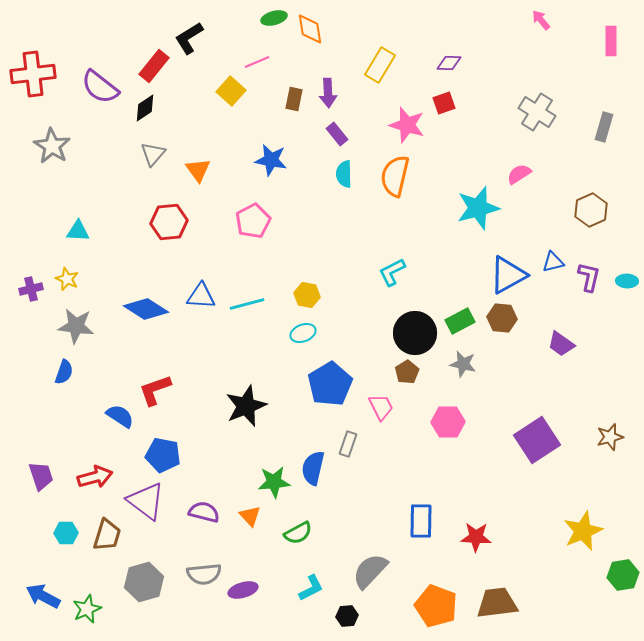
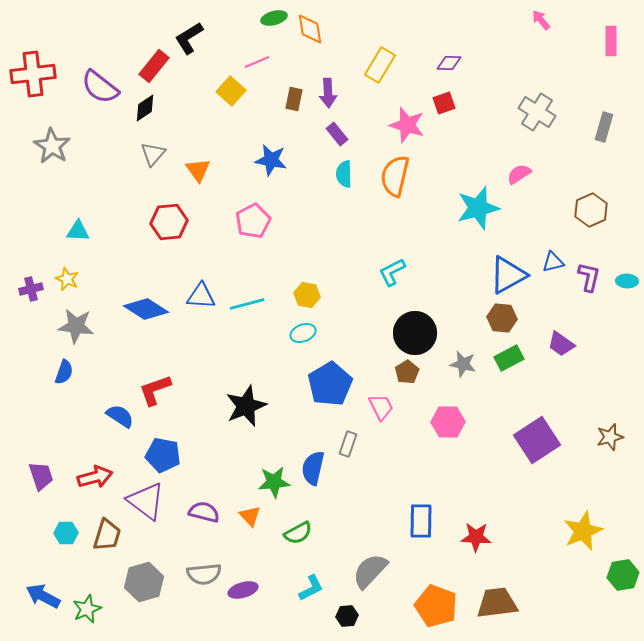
green rectangle at (460, 321): moved 49 px right, 37 px down
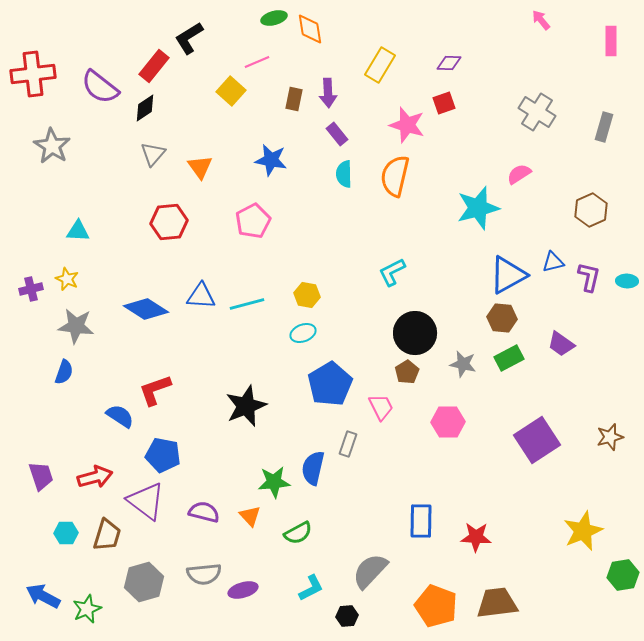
orange triangle at (198, 170): moved 2 px right, 3 px up
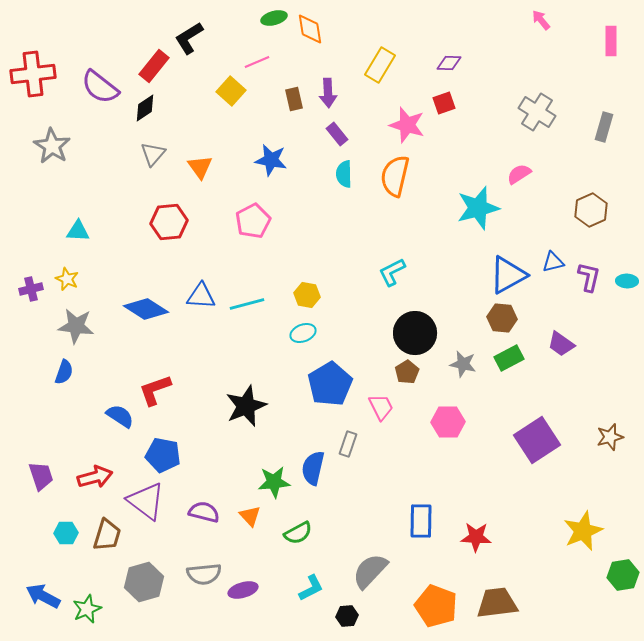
brown rectangle at (294, 99): rotated 25 degrees counterclockwise
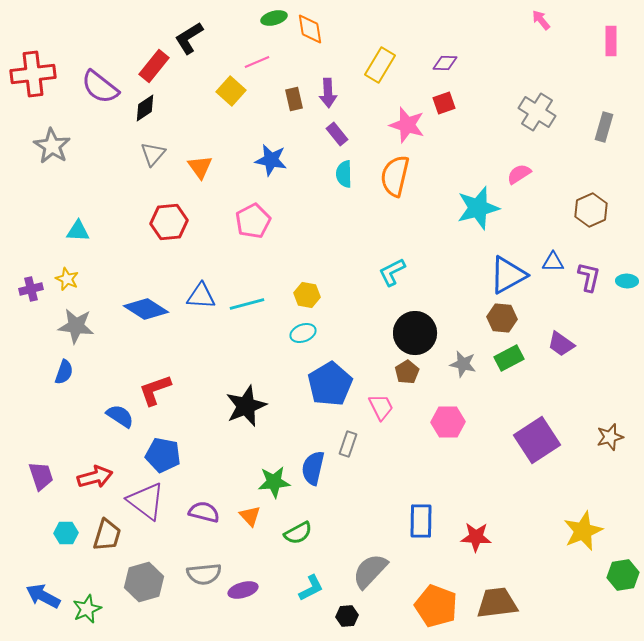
purple diamond at (449, 63): moved 4 px left
blue triangle at (553, 262): rotated 15 degrees clockwise
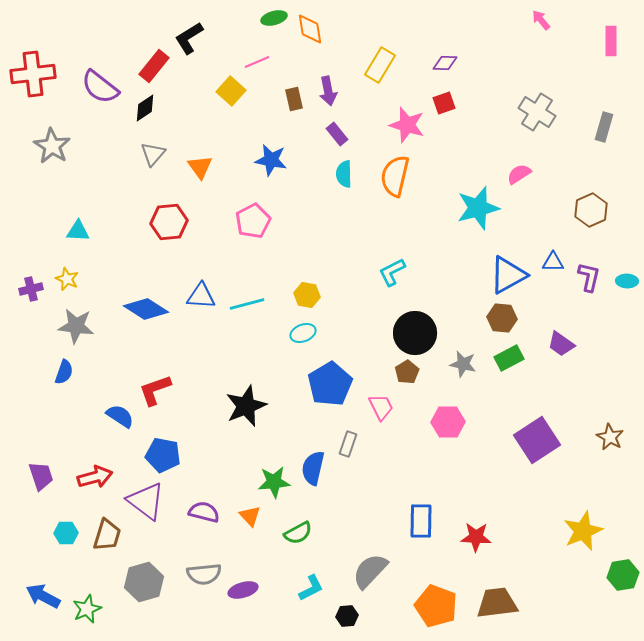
purple arrow at (328, 93): moved 2 px up; rotated 8 degrees counterclockwise
brown star at (610, 437): rotated 28 degrees counterclockwise
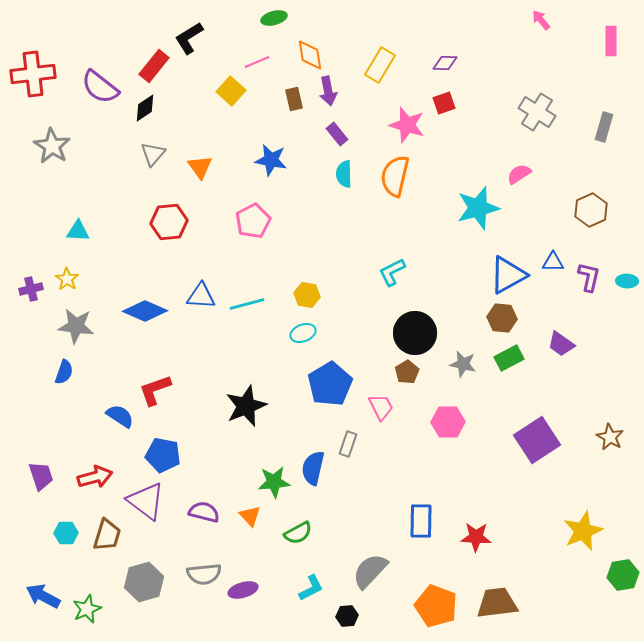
orange diamond at (310, 29): moved 26 px down
yellow star at (67, 279): rotated 10 degrees clockwise
blue diamond at (146, 309): moved 1 px left, 2 px down; rotated 9 degrees counterclockwise
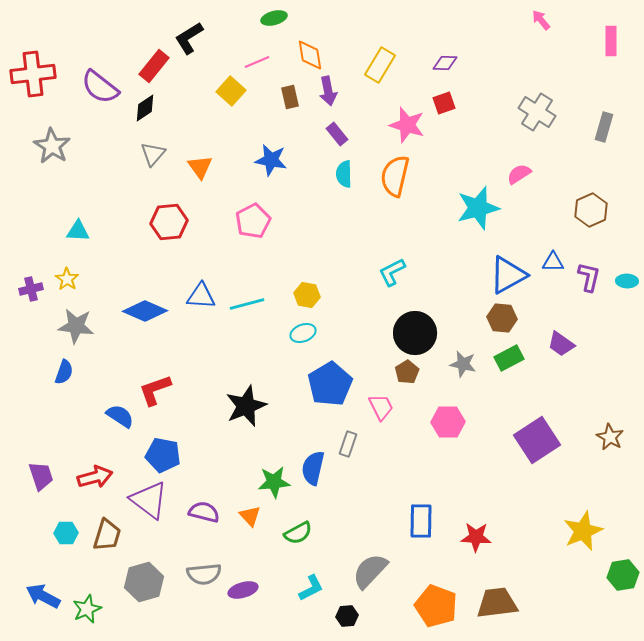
brown rectangle at (294, 99): moved 4 px left, 2 px up
purple triangle at (146, 501): moved 3 px right, 1 px up
